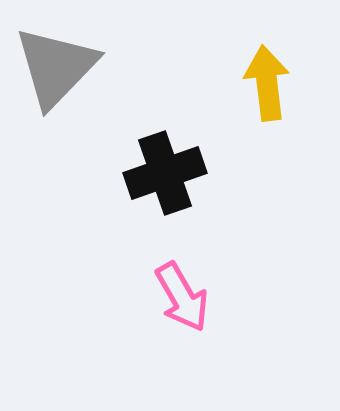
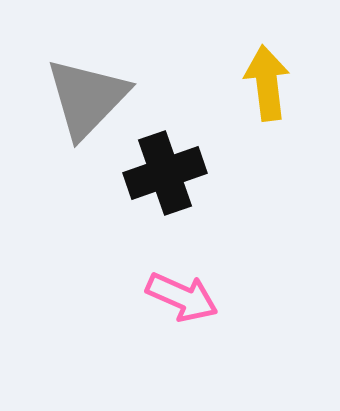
gray triangle: moved 31 px right, 31 px down
pink arrow: rotated 36 degrees counterclockwise
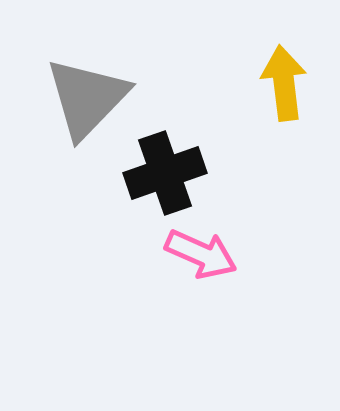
yellow arrow: moved 17 px right
pink arrow: moved 19 px right, 43 px up
